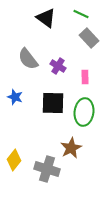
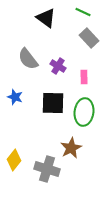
green line: moved 2 px right, 2 px up
pink rectangle: moved 1 px left
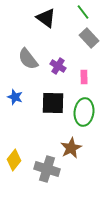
green line: rotated 28 degrees clockwise
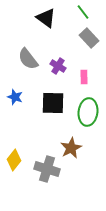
green ellipse: moved 4 px right
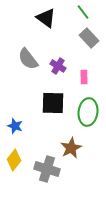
blue star: moved 29 px down
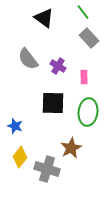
black triangle: moved 2 px left
yellow diamond: moved 6 px right, 3 px up
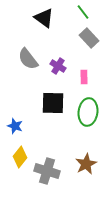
brown star: moved 15 px right, 16 px down
gray cross: moved 2 px down
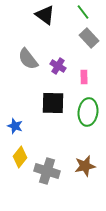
black triangle: moved 1 px right, 3 px up
brown star: moved 1 px left, 2 px down; rotated 15 degrees clockwise
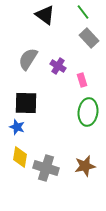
gray semicircle: rotated 70 degrees clockwise
pink rectangle: moved 2 px left, 3 px down; rotated 16 degrees counterclockwise
black square: moved 27 px left
blue star: moved 2 px right, 1 px down
yellow diamond: rotated 30 degrees counterclockwise
gray cross: moved 1 px left, 3 px up
